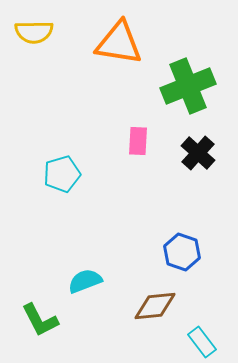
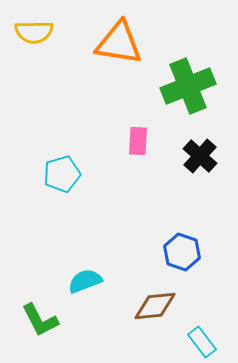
black cross: moved 2 px right, 3 px down
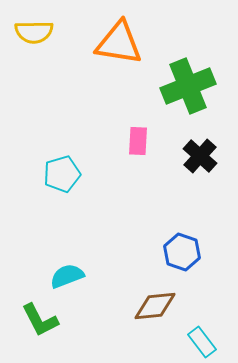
cyan semicircle: moved 18 px left, 5 px up
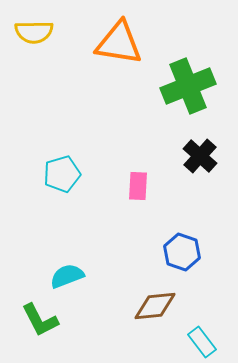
pink rectangle: moved 45 px down
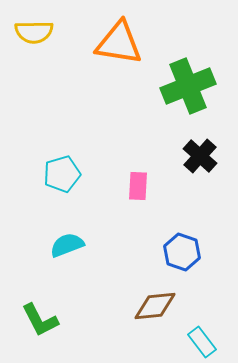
cyan semicircle: moved 31 px up
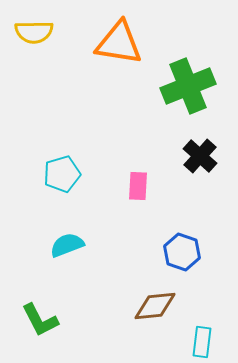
cyan rectangle: rotated 44 degrees clockwise
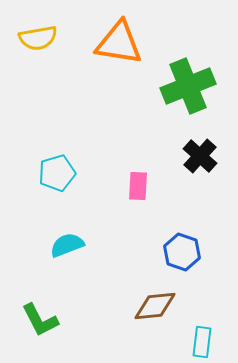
yellow semicircle: moved 4 px right, 6 px down; rotated 9 degrees counterclockwise
cyan pentagon: moved 5 px left, 1 px up
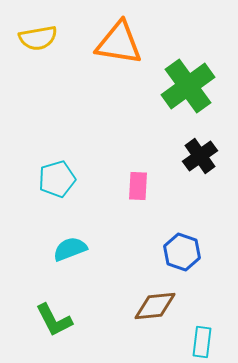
green cross: rotated 14 degrees counterclockwise
black cross: rotated 12 degrees clockwise
cyan pentagon: moved 6 px down
cyan semicircle: moved 3 px right, 4 px down
green L-shape: moved 14 px right
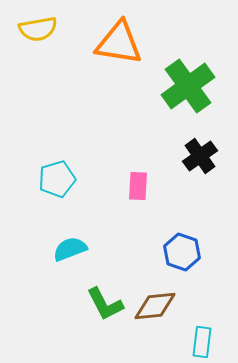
yellow semicircle: moved 9 px up
green L-shape: moved 51 px right, 16 px up
